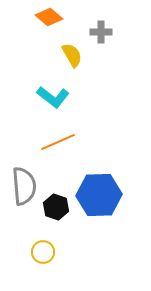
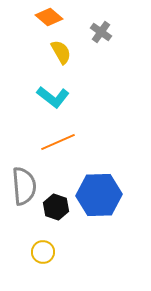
gray cross: rotated 35 degrees clockwise
yellow semicircle: moved 11 px left, 3 px up
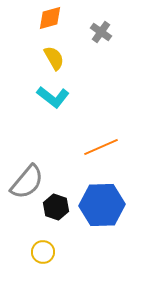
orange diamond: moved 1 px right, 1 px down; rotated 56 degrees counterclockwise
yellow semicircle: moved 7 px left, 6 px down
orange line: moved 43 px right, 5 px down
gray semicircle: moved 3 px right, 4 px up; rotated 45 degrees clockwise
blue hexagon: moved 3 px right, 10 px down
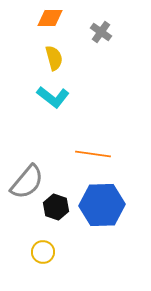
orange diamond: rotated 16 degrees clockwise
yellow semicircle: rotated 15 degrees clockwise
orange line: moved 8 px left, 7 px down; rotated 32 degrees clockwise
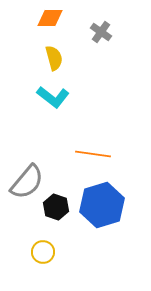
blue hexagon: rotated 15 degrees counterclockwise
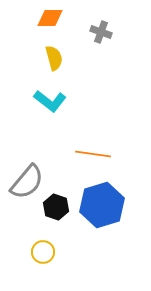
gray cross: rotated 15 degrees counterclockwise
cyan L-shape: moved 3 px left, 4 px down
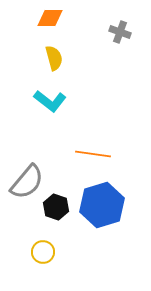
gray cross: moved 19 px right
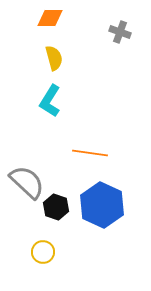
cyan L-shape: rotated 84 degrees clockwise
orange line: moved 3 px left, 1 px up
gray semicircle: rotated 87 degrees counterclockwise
blue hexagon: rotated 18 degrees counterclockwise
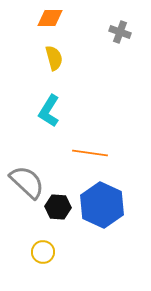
cyan L-shape: moved 1 px left, 10 px down
black hexagon: moved 2 px right; rotated 15 degrees counterclockwise
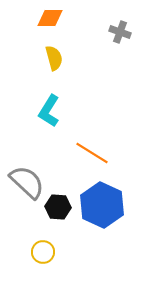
orange line: moved 2 px right; rotated 24 degrees clockwise
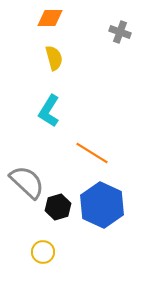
black hexagon: rotated 20 degrees counterclockwise
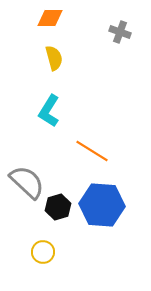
orange line: moved 2 px up
blue hexagon: rotated 21 degrees counterclockwise
